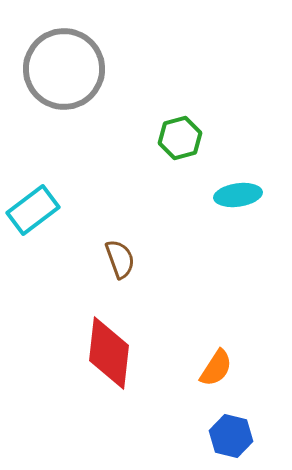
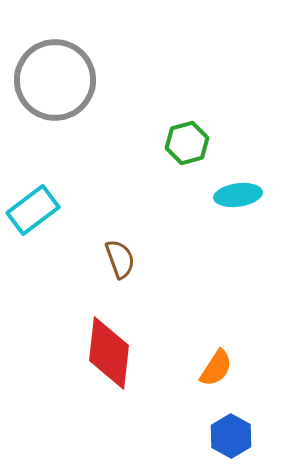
gray circle: moved 9 px left, 11 px down
green hexagon: moved 7 px right, 5 px down
blue hexagon: rotated 15 degrees clockwise
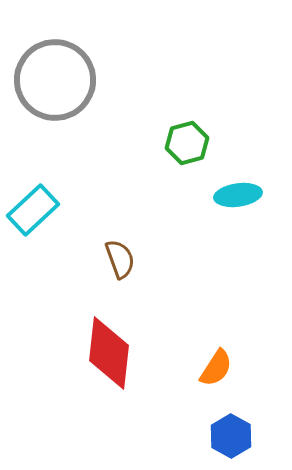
cyan rectangle: rotated 6 degrees counterclockwise
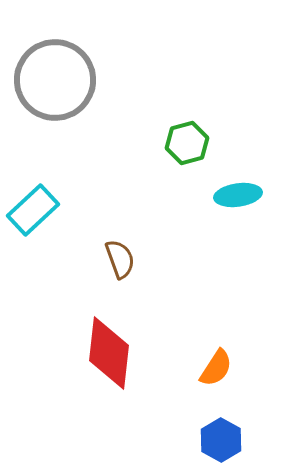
blue hexagon: moved 10 px left, 4 px down
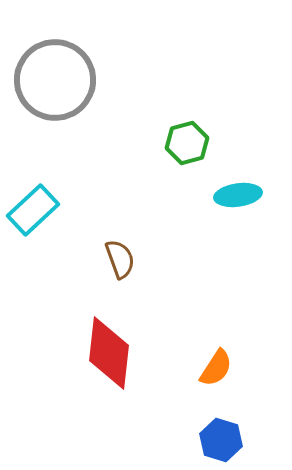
blue hexagon: rotated 12 degrees counterclockwise
